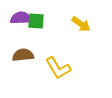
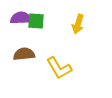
yellow arrow: moved 3 px left; rotated 72 degrees clockwise
brown semicircle: moved 1 px right, 1 px up
yellow L-shape: moved 1 px right
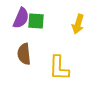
purple semicircle: rotated 115 degrees clockwise
brown semicircle: rotated 90 degrees counterclockwise
yellow L-shape: rotated 32 degrees clockwise
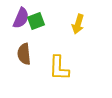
green square: rotated 24 degrees counterclockwise
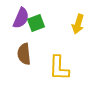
green square: moved 2 px down
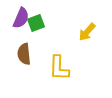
yellow arrow: moved 9 px right, 8 px down; rotated 24 degrees clockwise
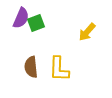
brown semicircle: moved 7 px right, 13 px down
yellow L-shape: moved 1 px down
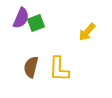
brown semicircle: rotated 20 degrees clockwise
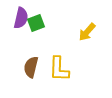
purple semicircle: rotated 10 degrees counterclockwise
